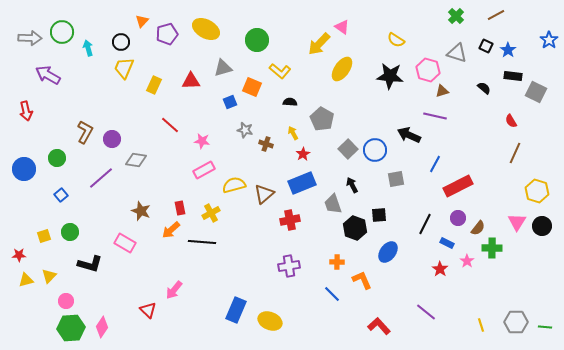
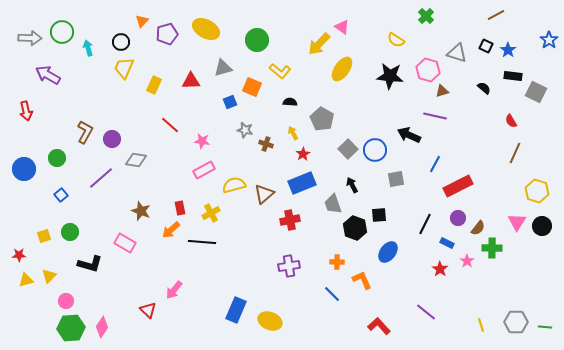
green cross at (456, 16): moved 30 px left
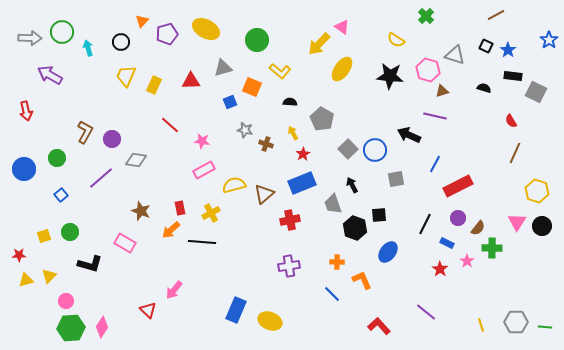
gray triangle at (457, 53): moved 2 px left, 2 px down
yellow trapezoid at (124, 68): moved 2 px right, 8 px down
purple arrow at (48, 75): moved 2 px right
black semicircle at (484, 88): rotated 24 degrees counterclockwise
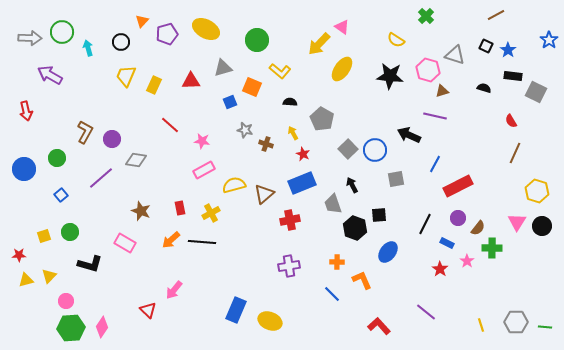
red star at (303, 154): rotated 16 degrees counterclockwise
orange arrow at (171, 230): moved 10 px down
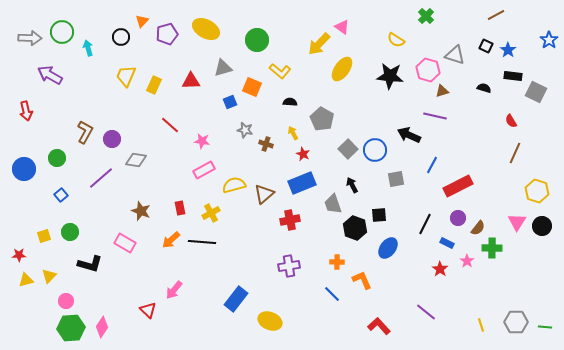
black circle at (121, 42): moved 5 px up
blue line at (435, 164): moved 3 px left, 1 px down
blue ellipse at (388, 252): moved 4 px up
blue rectangle at (236, 310): moved 11 px up; rotated 15 degrees clockwise
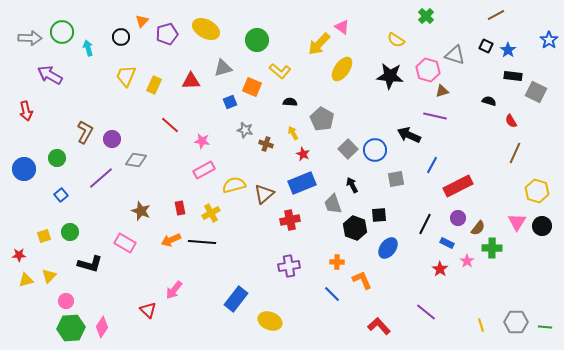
black semicircle at (484, 88): moved 5 px right, 13 px down
orange arrow at (171, 240): rotated 18 degrees clockwise
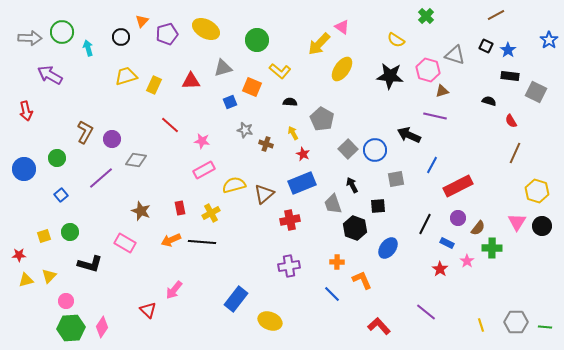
yellow trapezoid at (126, 76): rotated 50 degrees clockwise
black rectangle at (513, 76): moved 3 px left
black square at (379, 215): moved 1 px left, 9 px up
